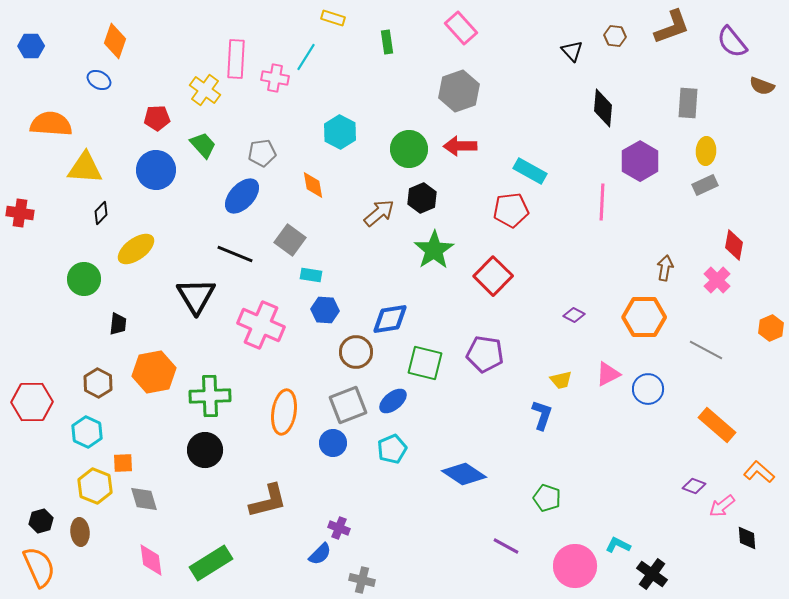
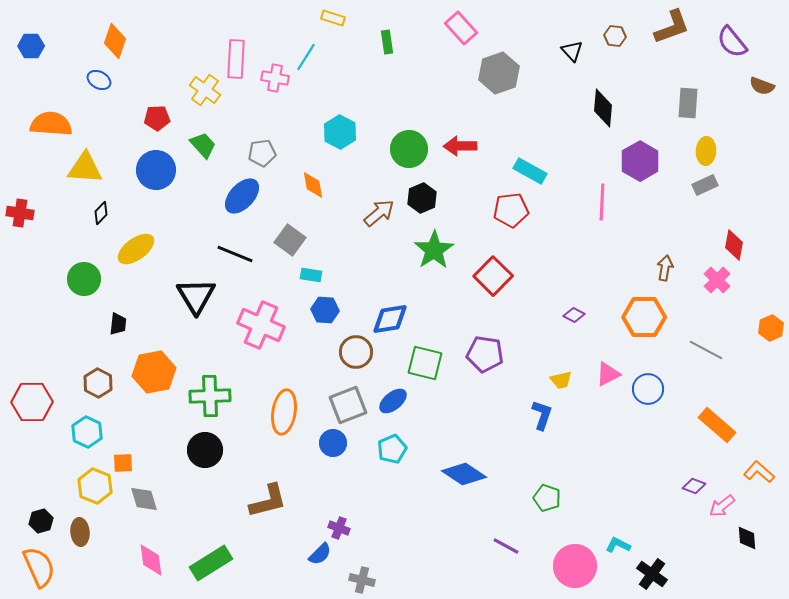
gray hexagon at (459, 91): moved 40 px right, 18 px up
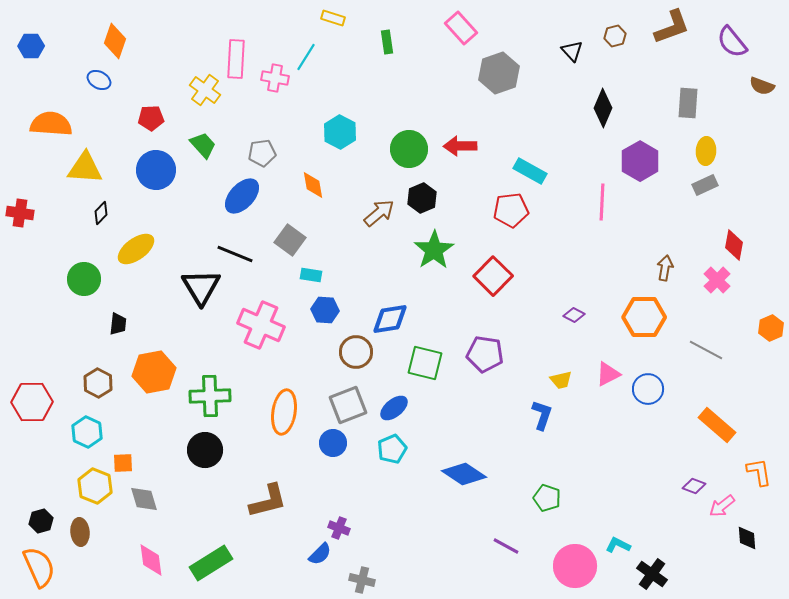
brown hexagon at (615, 36): rotated 20 degrees counterclockwise
black diamond at (603, 108): rotated 18 degrees clockwise
red pentagon at (157, 118): moved 6 px left
black triangle at (196, 296): moved 5 px right, 9 px up
blue ellipse at (393, 401): moved 1 px right, 7 px down
orange L-shape at (759, 472): rotated 40 degrees clockwise
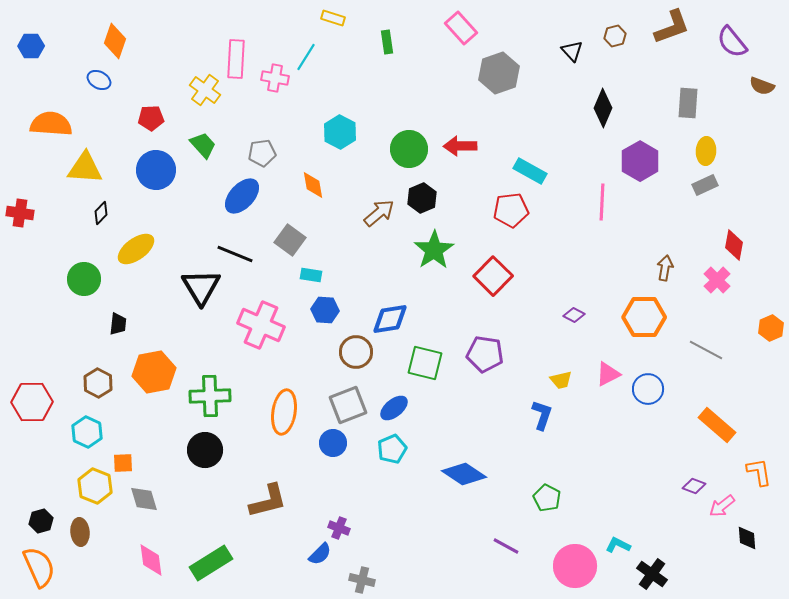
green pentagon at (547, 498): rotated 8 degrees clockwise
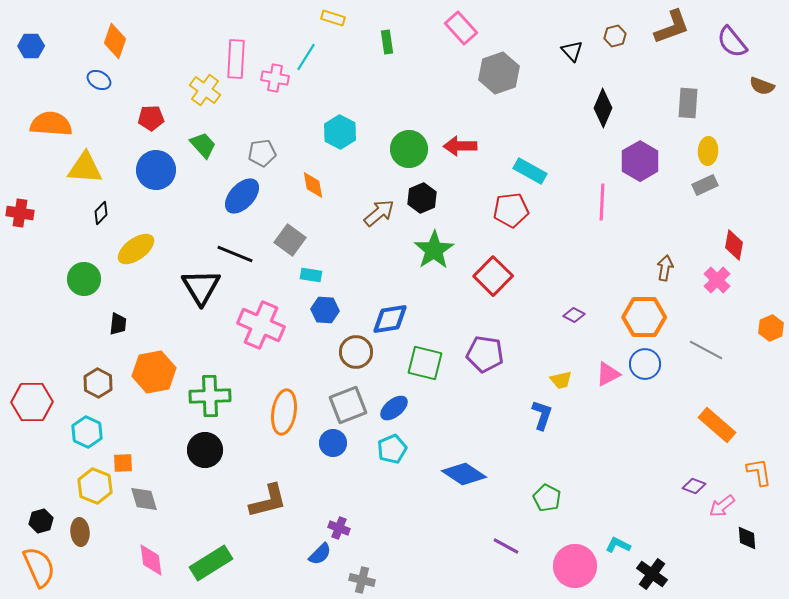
yellow ellipse at (706, 151): moved 2 px right
blue circle at (648, 389): moved 3 px left, 25 px up
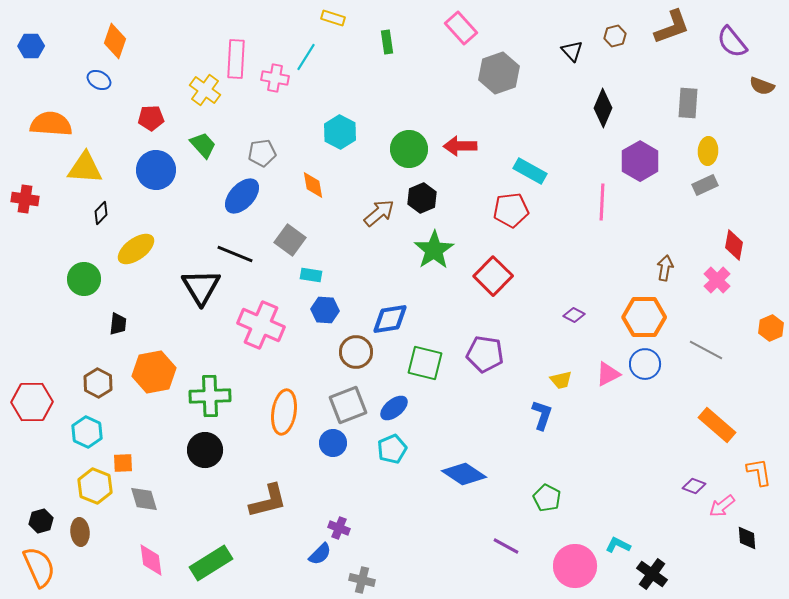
red cross at (20, 213): moved 5 px right, 14 px up
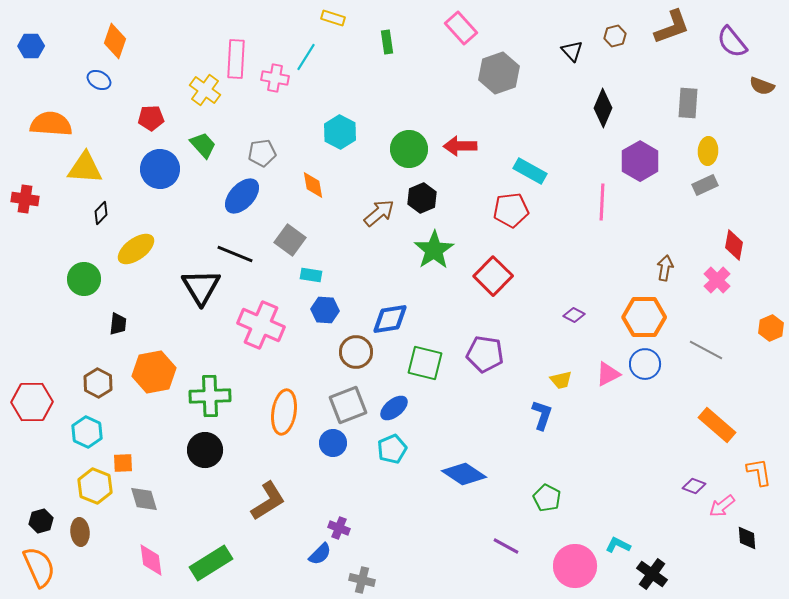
blue circle at (156, 170): moved 4 px right, 1 px up
brown L-shape at (268, 501): rotated 18 degrees counterclockwise
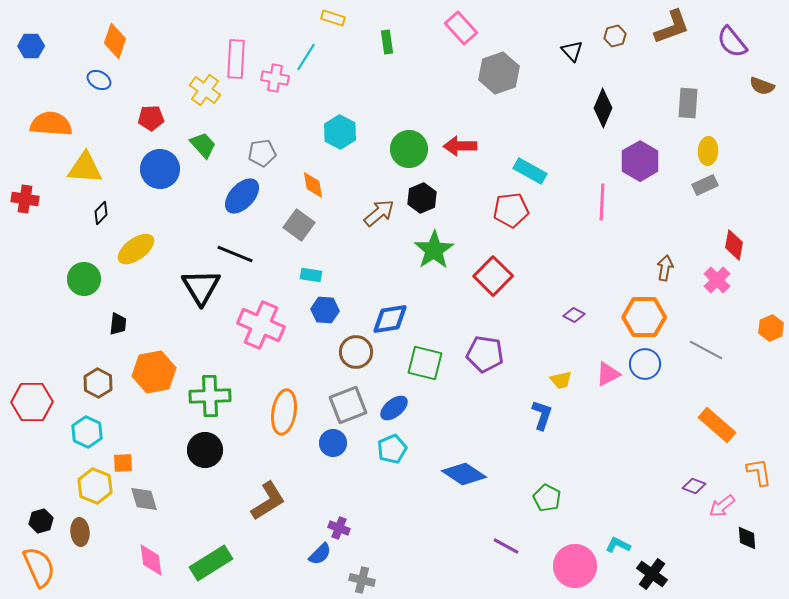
gray square at (290, 240): moved 9 px right, 15 px up
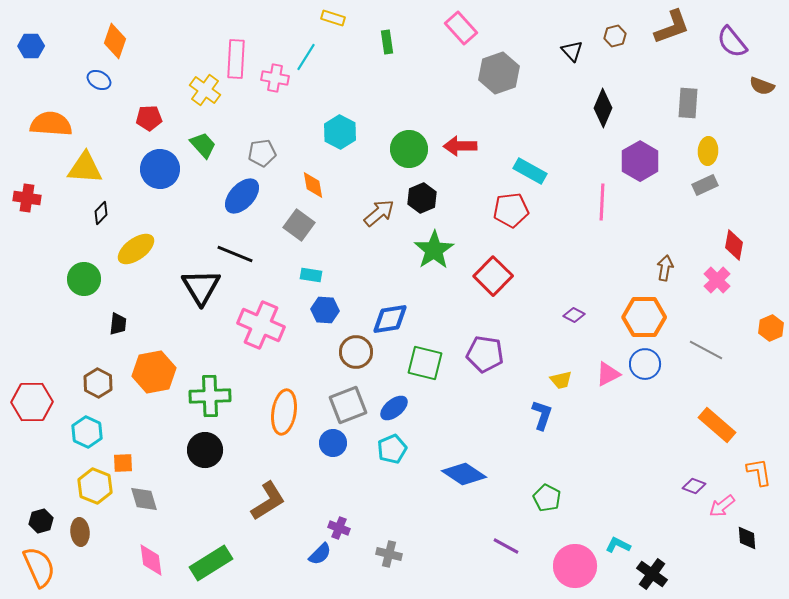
red pentagon at (151, 118): moved 2 px left
red cross at (25, 199): moved 2 px right, 1 px up
gray cross at (362, 580): moved 27 px right, 26 px up
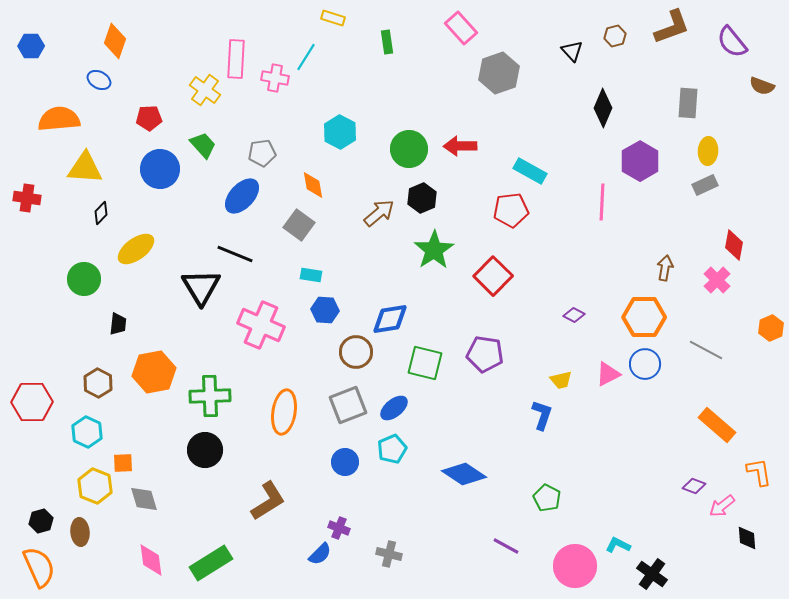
orange semicircle at (51, 124): moved 8 px right, 5 px up; rotated 9 degrees counterclockwise
blue circle at (333, 443): moved 12 px right, 19 px down
